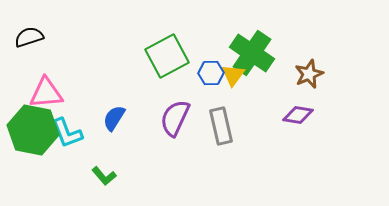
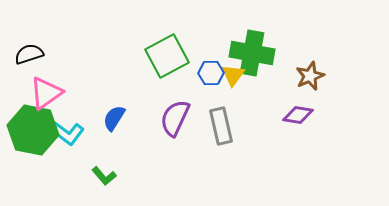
black semicircle: moved 17 px down
green cross: rotated 24 degrees counterclockwise
brown star: moved 1 px right, 2 px down
pink triangle: rotated 30 degrees counterclockwise
cyan L-shape: rotated 32 degrees counterclockwise
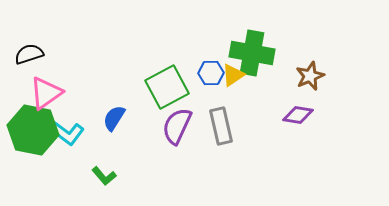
green square: moved 31 px down
yellow triangle: rotated 20 degrees clockwise
purple semicircle: moved 2 px right, 8 px down
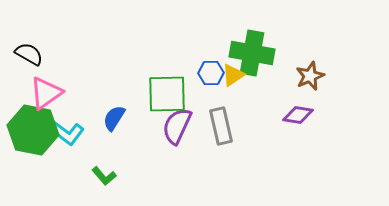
black semicircle: rotated 48 degrees clockwise
green square: moved 7 px down; rotated 27 degrees clockwise
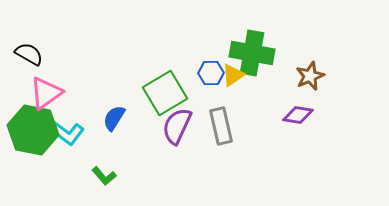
green square: moved 2 px left, 1 px up; rotated 30 degrees counterclockwise
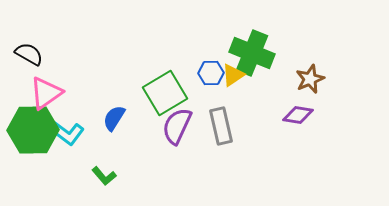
green cross: rotated 12 degrees clockwise
brown star: moved 3 px down
green hexagon: rotated 12 degrees counterclockwise
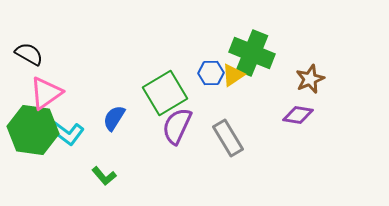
gray rectangle: moved 7 px right, 12 px down; rotated 18 degrees counterclockwise
green hexagon: rotated 9 degrees clockwise
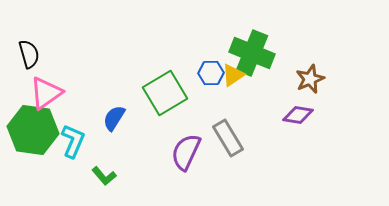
black semicircle: rotated 44 degrees clockwise
purple semicircle: moved 9 px right, 26 px down
cyan L-shape: moved 6 px right, 8 px down; rotated 104 degrees counterclockwise
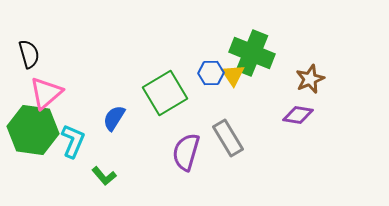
yellow triangle: rotated 30 degrees counterclockwise
pink triangle: rotated 6 degrees counterclockwise
purple semicircle: rotated 9 degrees counterclockwise
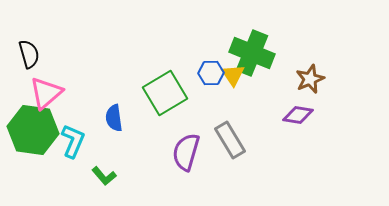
blue semicircle: rotated 40 degrees counterclockwise
gray rectangle: moved 2 px right, 2 px down
